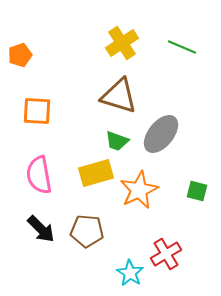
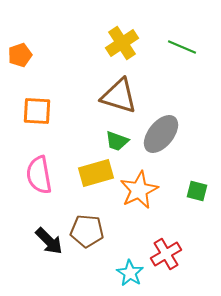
black arrow: moved 8 px right, 12 px down
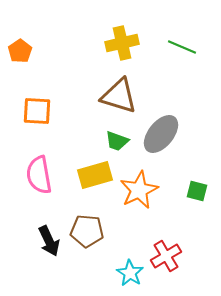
yellow cross: rotated 20 degrees clockwise
orange pentagon: moved 4 px up; rotated 15 degrees counterclockwise
yellow rectangle: moved 1 px left, 2 px down
black arrow: rotated 20 degrees clockwise
red cross: moved 2 px down
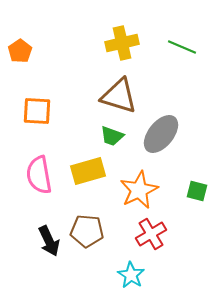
green trapezoid: moved 5 px left, 5 px up
yellow rectangle: moved 7 px left, 4 px up
red cross: moved 15 px left, 22 px up
cyan star: moved 1 px right, 2 px down
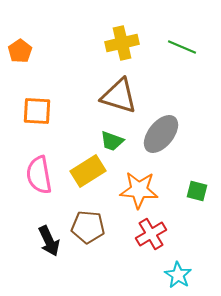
green trapezoid: moved 5 px down
yellow rectangle: rotated 16 degrees counterclockwise
orange star: rotated 30 degrees clockwise
brown pentagon: moved 1 px right, 4 px up
cyan star: moved 47 px right
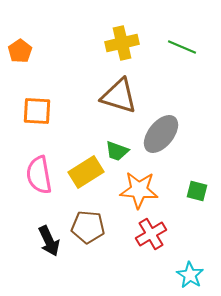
green trapezoid: moved 5 px right, 10 px down
yellow rectangle: moved 2 px left, 1 px down
cyan star: moved 12 px right
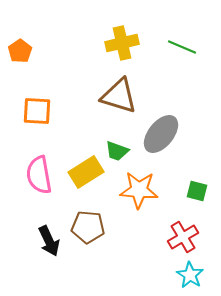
red cross: moved 32 px right, 3 px down
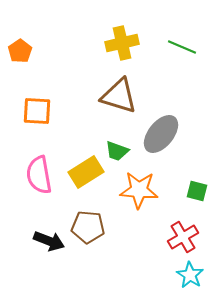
black arrow: rotated 44 degrees counterclockwise
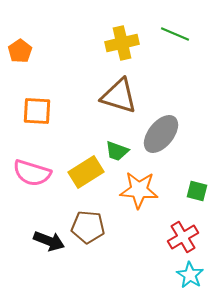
green line: moved 7 px left, 13 px up
pink semicircle: moved 7 px left, 2 px up; rotated 63 degrees counterclockwise
